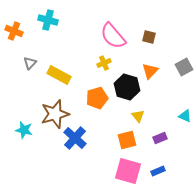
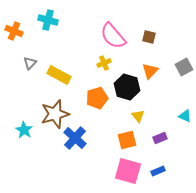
cyan star: rotated 18 degrees clockwise
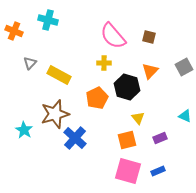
yellow cross: rotated 24 degrees clockwise
orange pentagon: rotated 10 degrees counterclockwise
yellow triangle: moved 2 px down
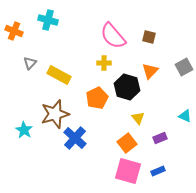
orange square: moved 3 px down; rotated 24 degrees counterclockwise
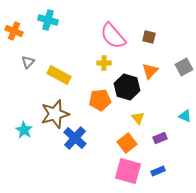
gray triangle: moved 2 px left, 1 px up
orange pentagon: moved 3 px right, 2 px down; rotated 20 degrees clockwise
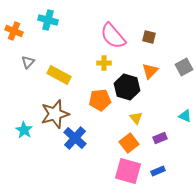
yellow triangle: moved 2 px left
orange square: moved 2 px right
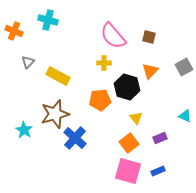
yellow rectangle: moved 1 px left, 1 px down
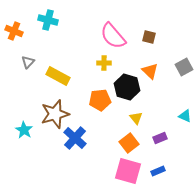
orange triangle: rotated 30 degrees counterclockwise
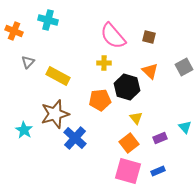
cyan triangle: moved 11 px down; rotated 24 degrees clockwise
